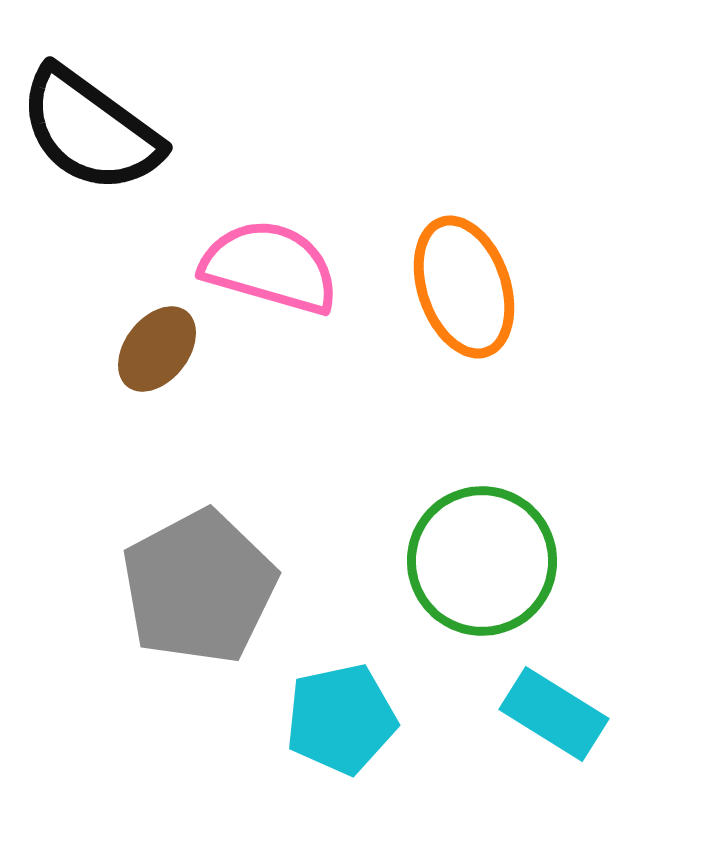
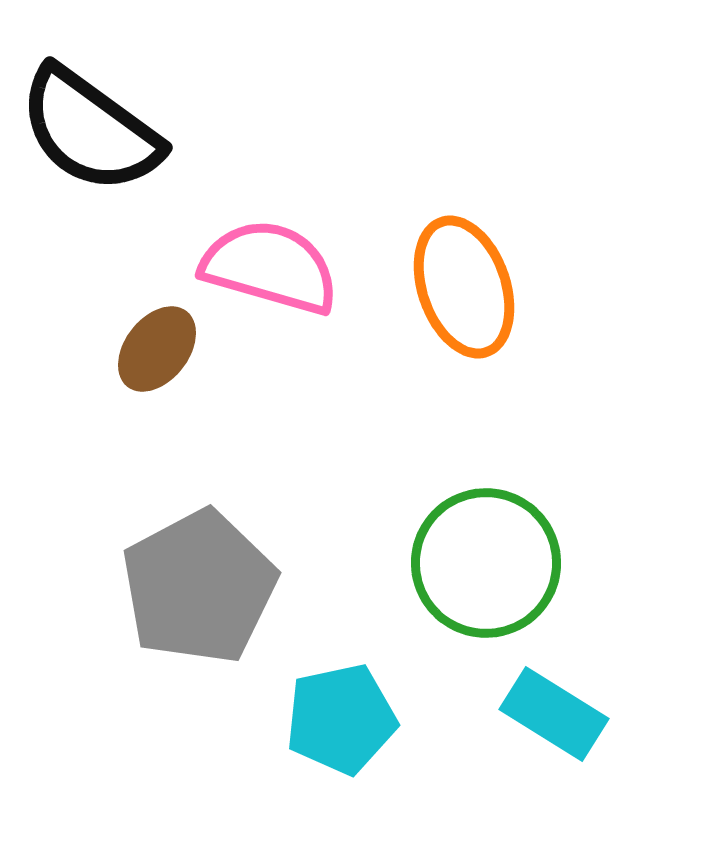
green circle: moved 4 px right, 2 px down
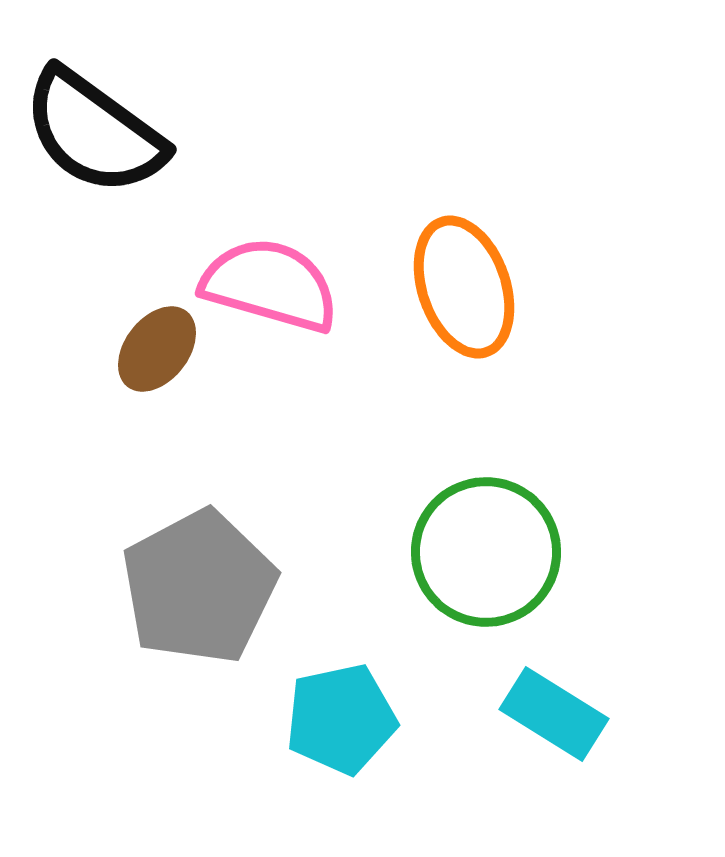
black semicircle: moved 4 px right, 2 px down
pink semicircle: moved 18 px down
green circle: moved 11 px up
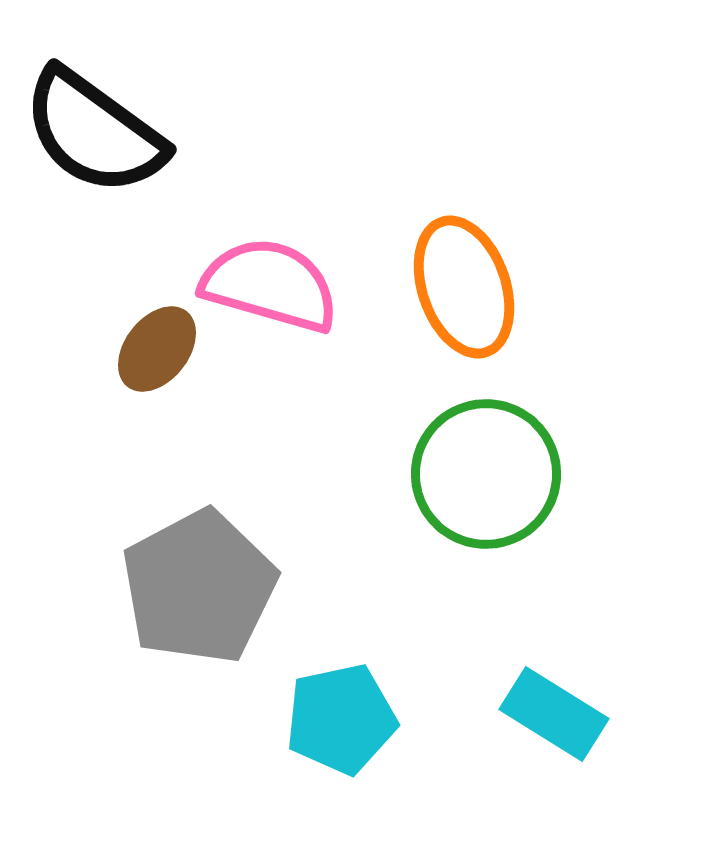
green circle: moved 78 px up
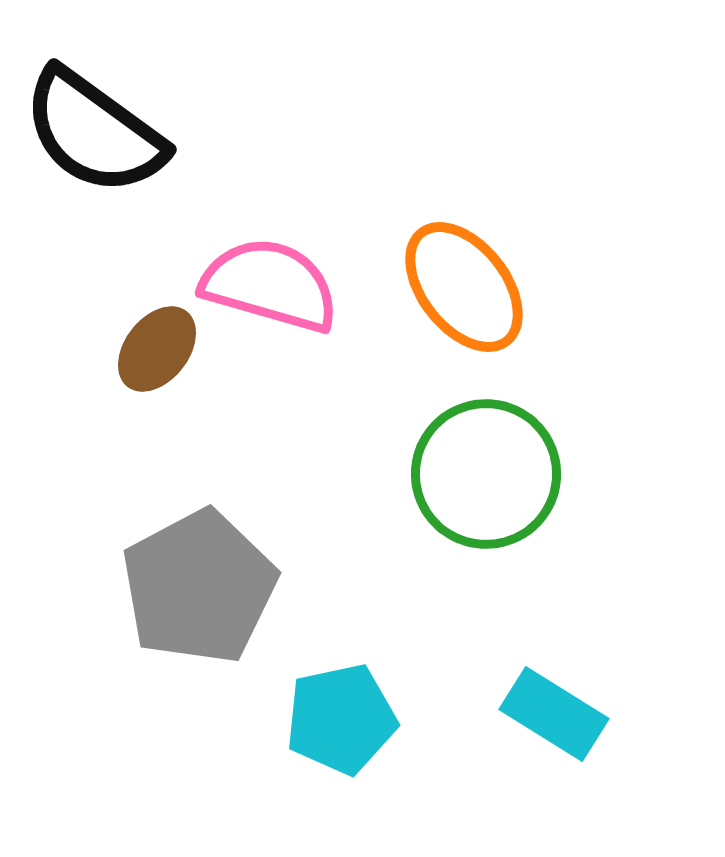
orange ellipse: rotated 19 degrees counterclockwise
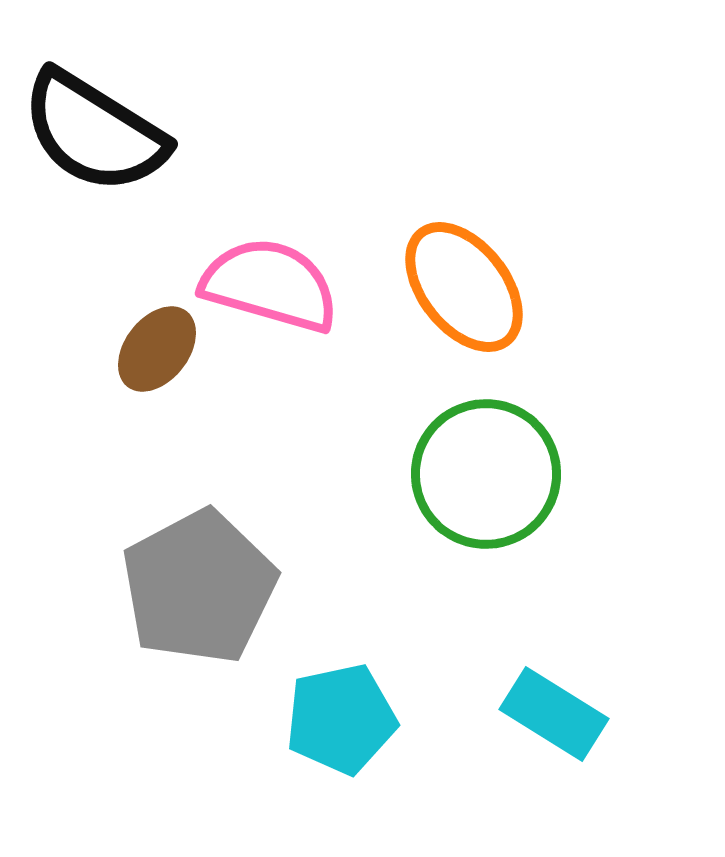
black semicircle: rotated 4 degrees counterclockwise
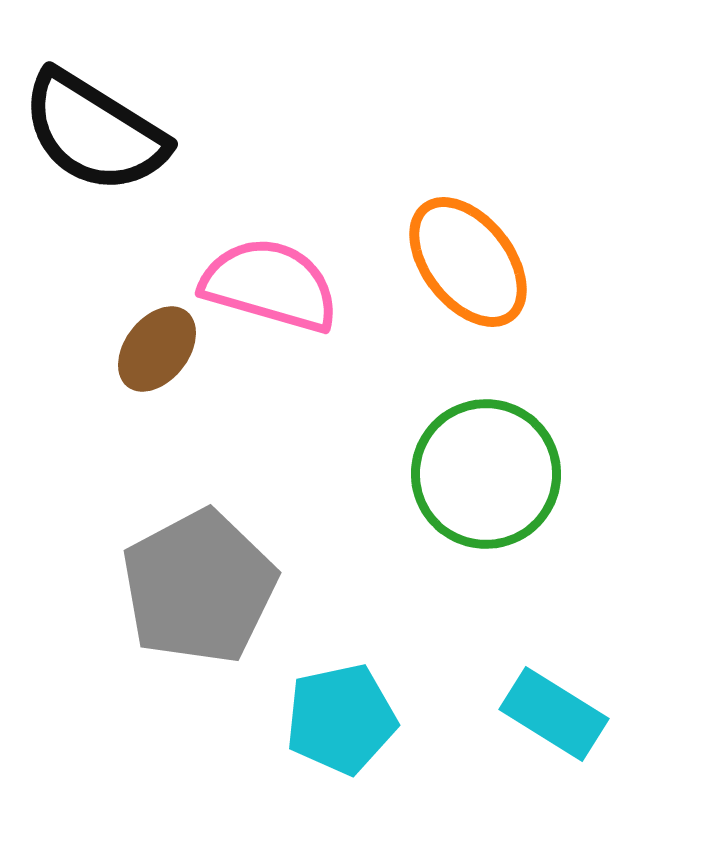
orange ellipse: moved 4 px right, 25 px up
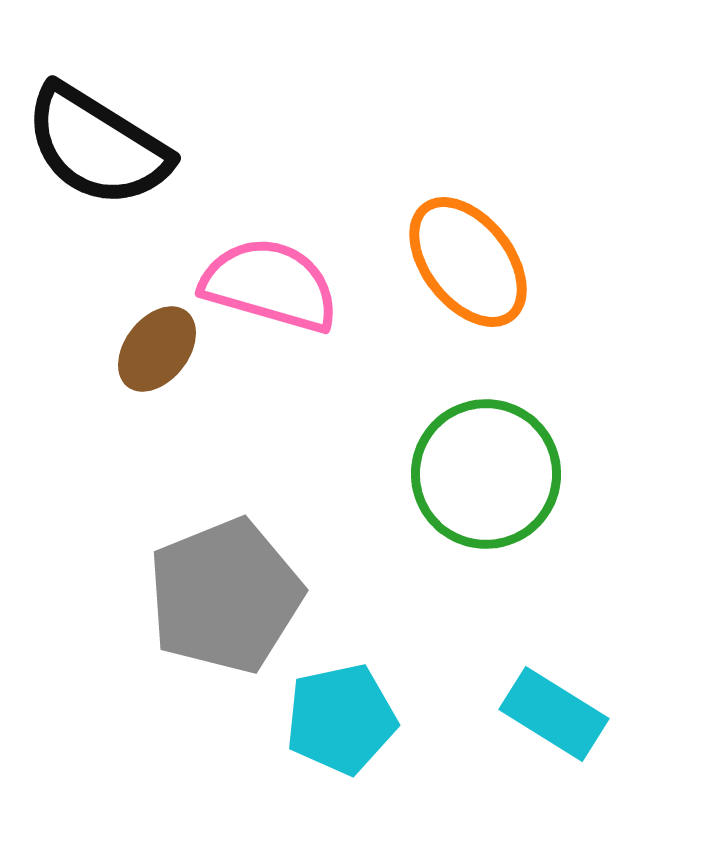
black semicircle: moved 3 px right, 14 px down
gray pentagon: moved 26 px right, 9 px down; rotated 6 degrees clockwise
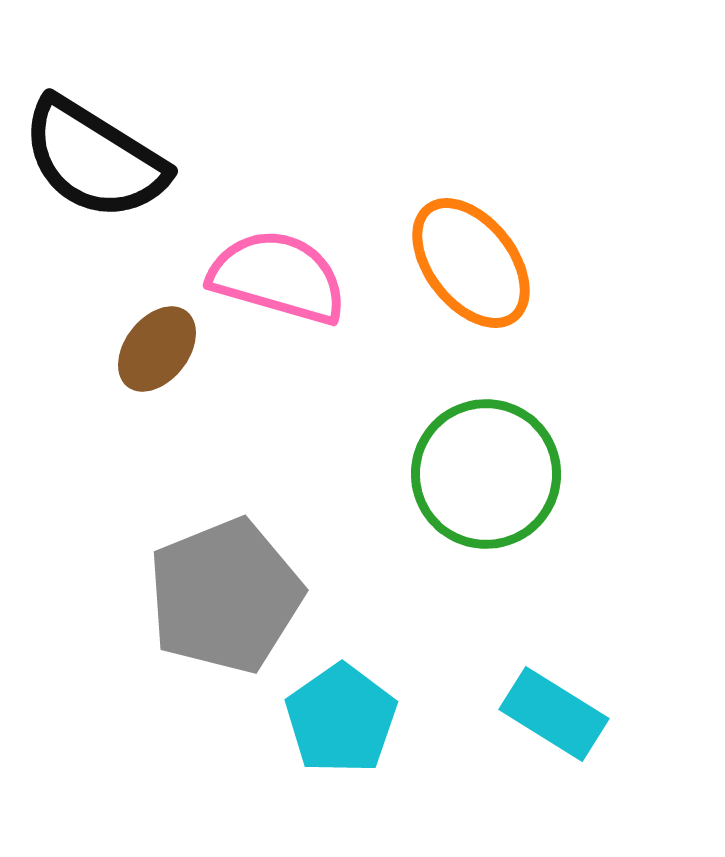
black semicircle: moved 3 px left, 13 px down
orange ellipse: moved 3 px right, 1 px down
pink semicircle: moved 8 px right, 8 px up
cyan pentagon: rotated 23 degrees counterclockwise
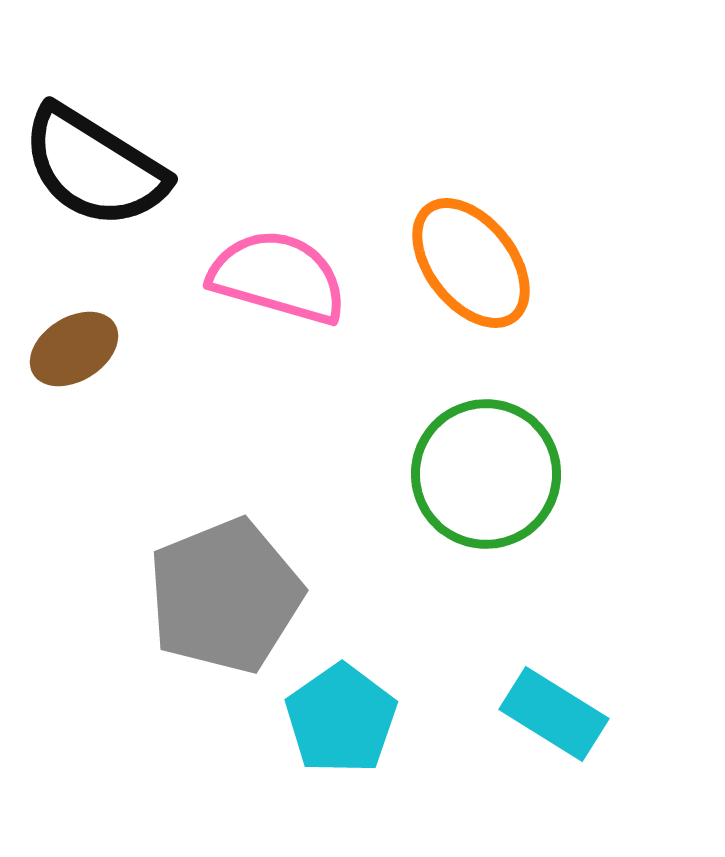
black semicircle: moved 8 px down
brown ellipse: moved 83 px left; rotated 20 degrees clockwise
